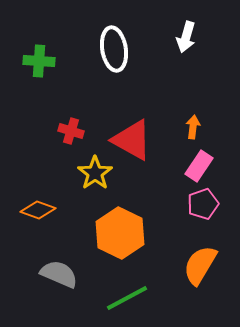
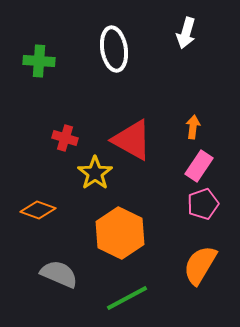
white arrow: moved 4 px up
red cross: moved 6 px left, 7 px down
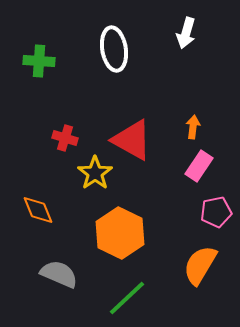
pink pentagon: moved 13 px right, 8 px down; rotated 8 degrees clockwise
orange diamond: rotated 48 degrees clockwise
green line: rotated 15 degrees counterclockwise
